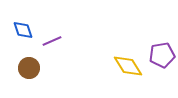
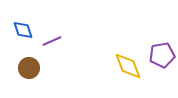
yellow diamond: rotated 12 degrees clockwise
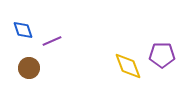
purple pentagon: rotated 10 degrees clockwise
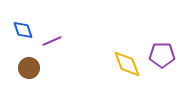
yellow diamond: moved 1 px left, 2 px up
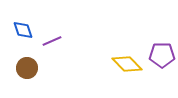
yellow diamond: rotated 24 degrees counterclockwise
brown circle: moved 2 px left
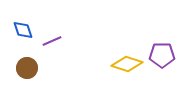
yellow diamond: rotated 28 degrees counterclockwise
